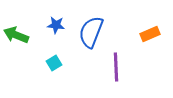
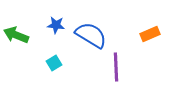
blue semicircle: moved 3 px down; rotated 100 degrees clockwise
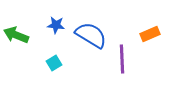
purple line: moved 6 px right, 8 px up
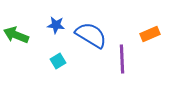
cyan square: moved 4 px right, 2 px up
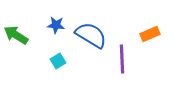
green arrow: rotated 10 degrees clockwise
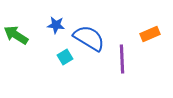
blue semicircle: moved 2 px left, 3 px down
cyan square: moved 7 px right, 4 px up
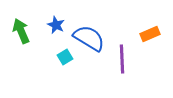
blue star: rotated 18 degrees clockwise
green arrow: moved 5 px right, 4 px up; rotated 35 degrees clockwise
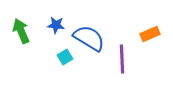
blue star: rotated 18 degrees counterclockwise
